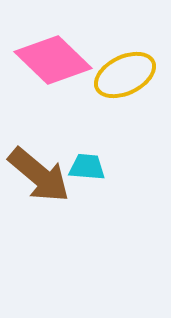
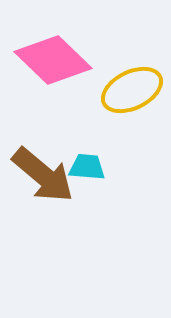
yellow ellipse: moved 7 px right, 15 px down
brown arrow: moved 4 px right
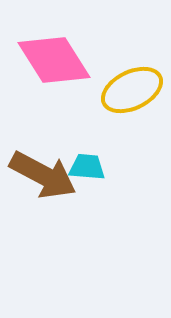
pink diamond: moved 1 px right; rotated 14 degrees clockwise
brown arrow: rotated 12 degrees counterclockwise
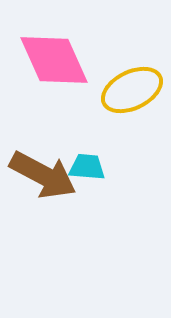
pink diamond: rotated 8 degrees clockwise
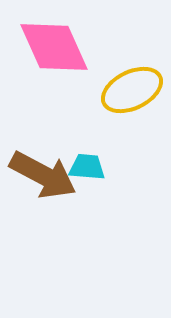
pink diamond: moved 13 px up
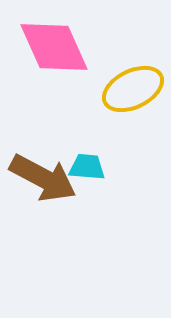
yellow ellipse: moved 1 px right, 1 px up
brown arrow: moved 3 px down
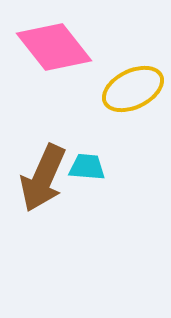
pink diamond: rotated 14 degrees counterclockwise
brown arrow: rotated 86 degrees clockwise
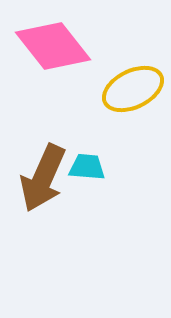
pink diamond: moved 1 px left, 1 px up
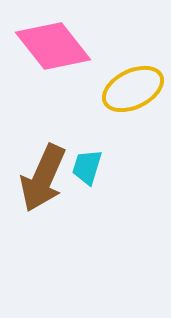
cyan trapezoid: rotated 78 degrees counterclockwise
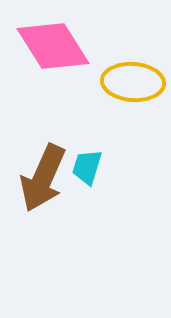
pink diamond: rotated 6 degrees clockwise
yellow ellipse: moved 7 px up; rotated 30 degrees clockwise
